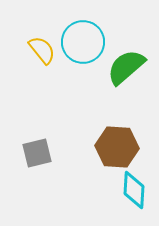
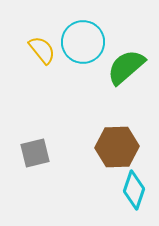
brown hexagon: rotated 6 degrees counterclockwise
gray square: moved 2 px left
cyan diamond: rotated 15 degrees clockwise
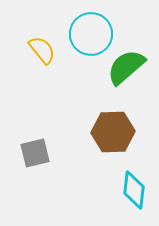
cyan circle: moved 8 px right, 8 px up
brown hexagon: moved 4 px left, 15 px up
cyan diamond: rotated 12 degrees counterclockwise
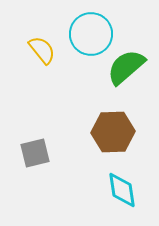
cyan diamond: moved 12 px left; rotated 15 degrees counterclockwise
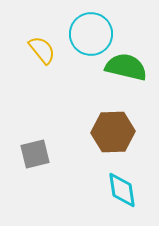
green semicircle: rotated 54 degrees clockwise
gray square: moved 1 px down
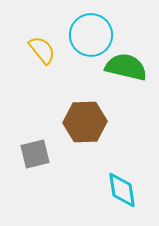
cyan circle: moved 1 px down
brown hexagon: moved 28 px left, 10 px up
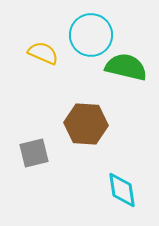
yellow semicircle: moved 1 px right, 3 px down; rotated 28 degrees counterclockwise
brown hexagon: moved 1 px right, 2 px down; rotated 6 degrees clockwise
gray square: moved 1 px left, 1 px up
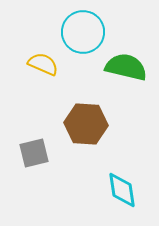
cyan circle: moved 8 px left, 3 px up
yellow semicircle: moved 11 px down
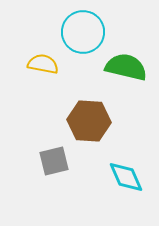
yellow semicircle: rotated 12 degrees counterclockwise
brown hexagon: moved 3 px right, 3 px up
gray square: moved 20 px right, 8 px down
cyan diamond: moved 4 px right, 13 px up; rotated 15 degrees counterclockwise
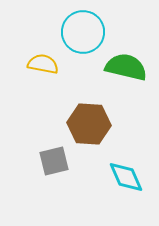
brown hexagon: moved 3 px down
